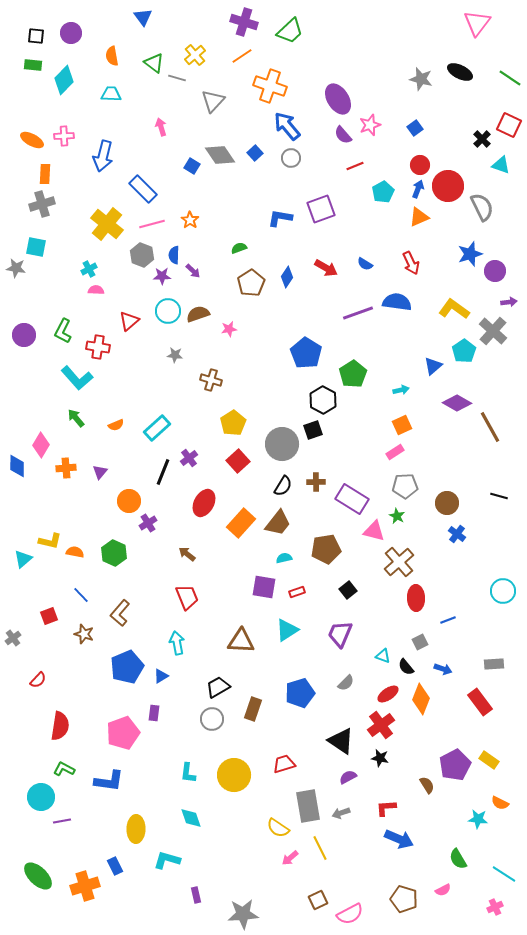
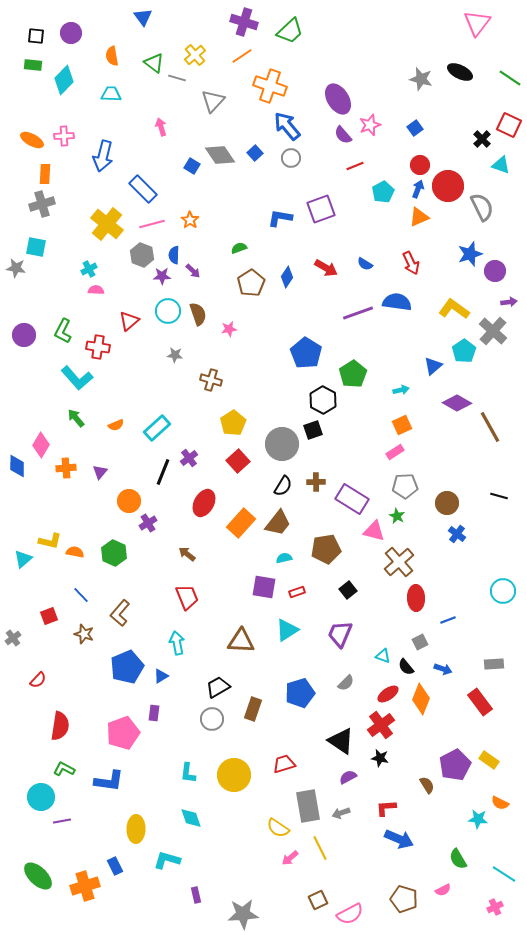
brown semicircle at (198, 314): rotated 90 degrees clockwise
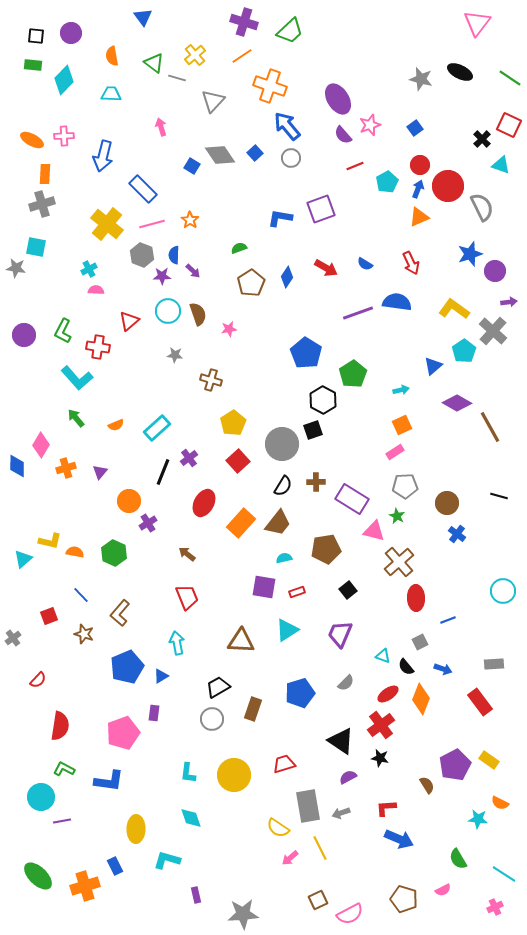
cyan pentagon at (383, 192): moved 4 px right, 10 px up
orange cross at (66, 468): rotated 12 degrees counterclockwise
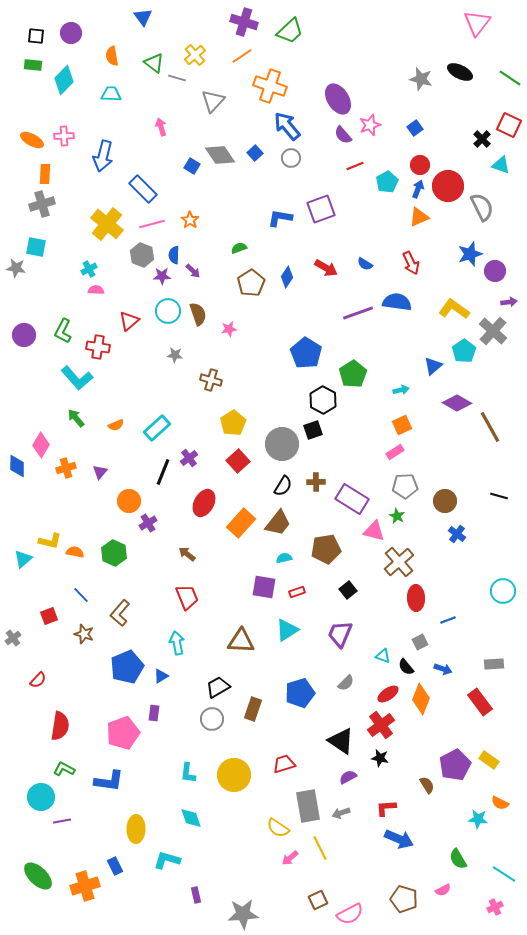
brown circle at (447, 503): moved 2 px left, 2 px up
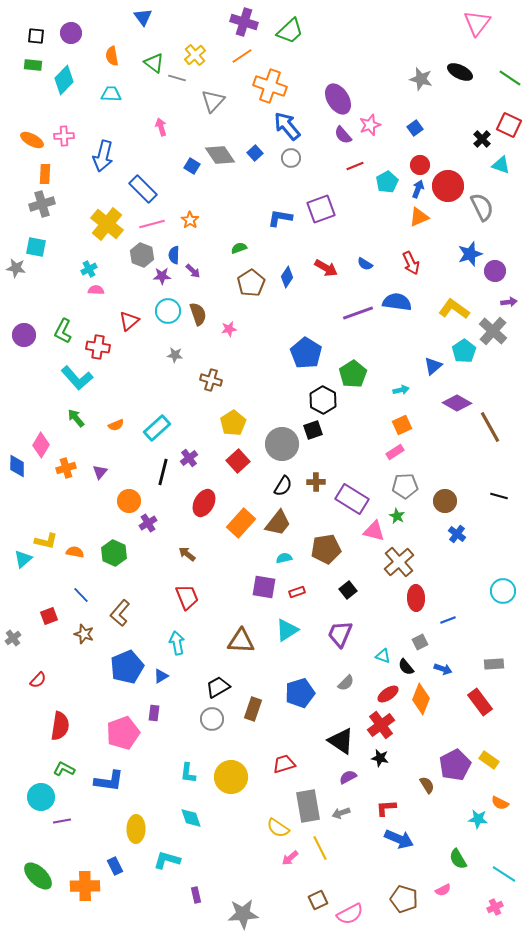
black line at (163, 472): rotated 8 degrees counterclockwise
yellow L-shape at (50, 541): moved 4 px left
yellow circle at (234, 775): moved 3 px left, 2 px down
orange cross at (85, 886): rotated 16 degrees clockwise
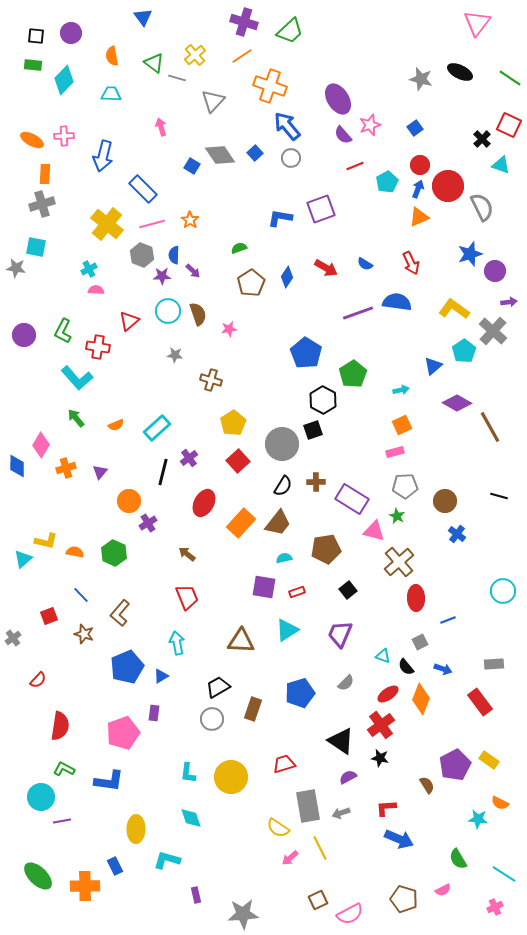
pink rectangle at (395, 452): rotated 18 degrees clockwise
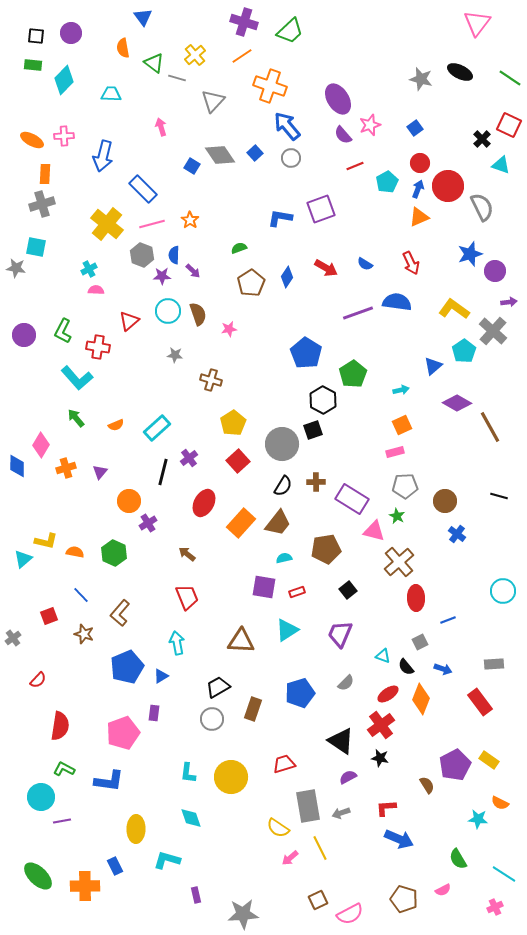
orange semicircle at (112, 56): moved 11 px right, 8 px up
red circle at (420, 165): moved 2 px up
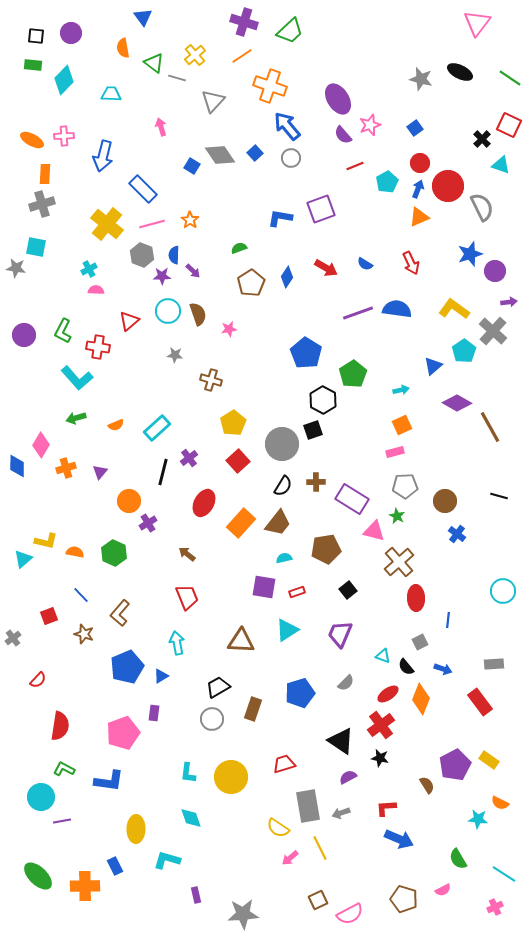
blue semicircle at (397, 302): moved 7 px down
green arrow at (76, 418): rotated 66 degrees counterclockwise
blue line at (448, 620): rotated 63 degrees counterclockwise
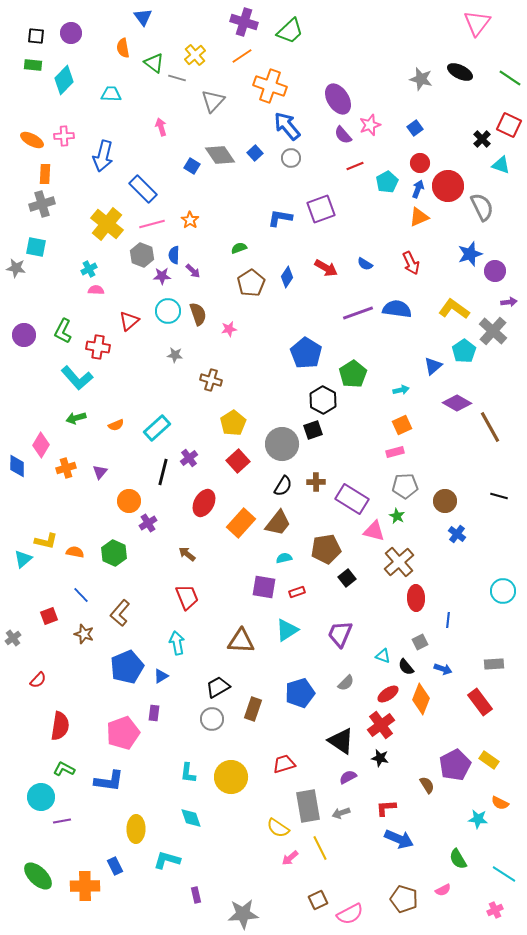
black square at (348, 590): moved 1 px left, 12 px up
pink cross at (495, 907): moved 3 px down
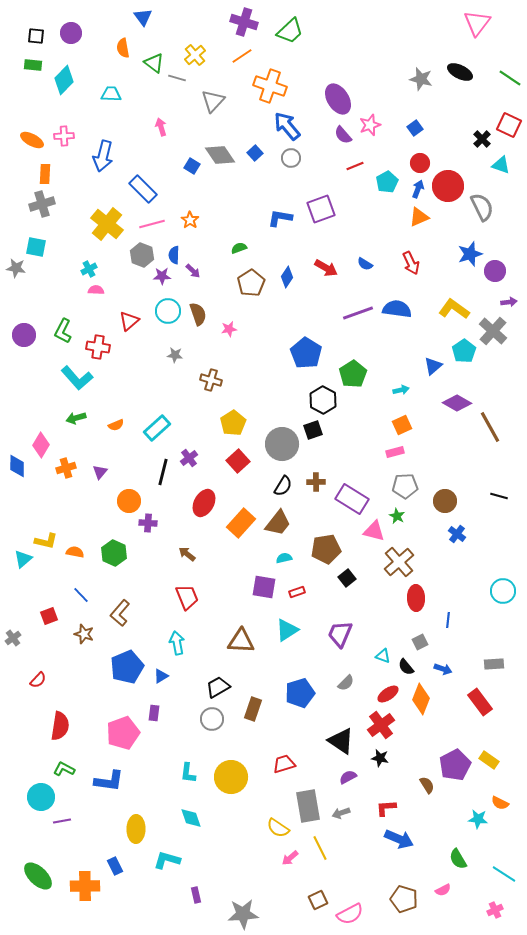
purple cross at (148, 523): rotated 36 degrees clockwise
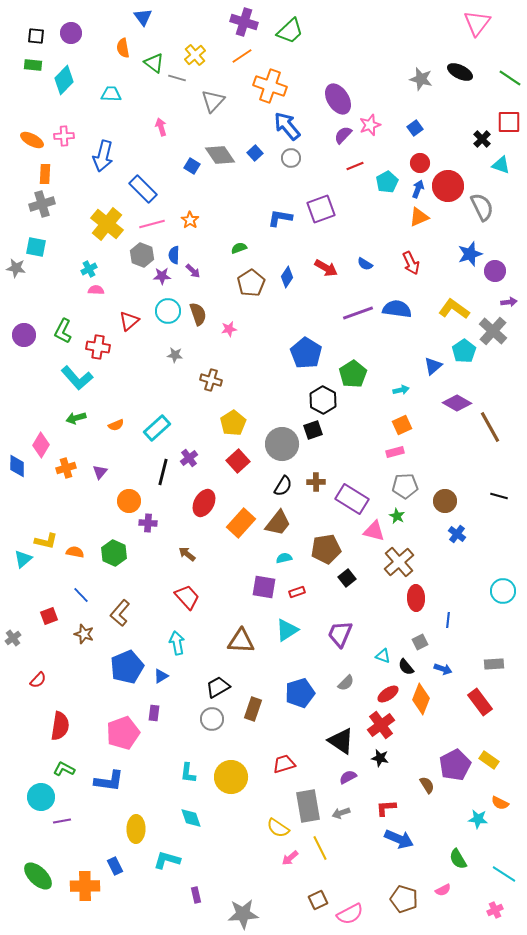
red square at (509, 125): moved 3 px up; rotated 25 degrees counterclockwise
purple semicircle at (343, 135): rotated 84 degrees clockwise
red trapezoid at (187, 597): rotated 20 degrees counterclockwise
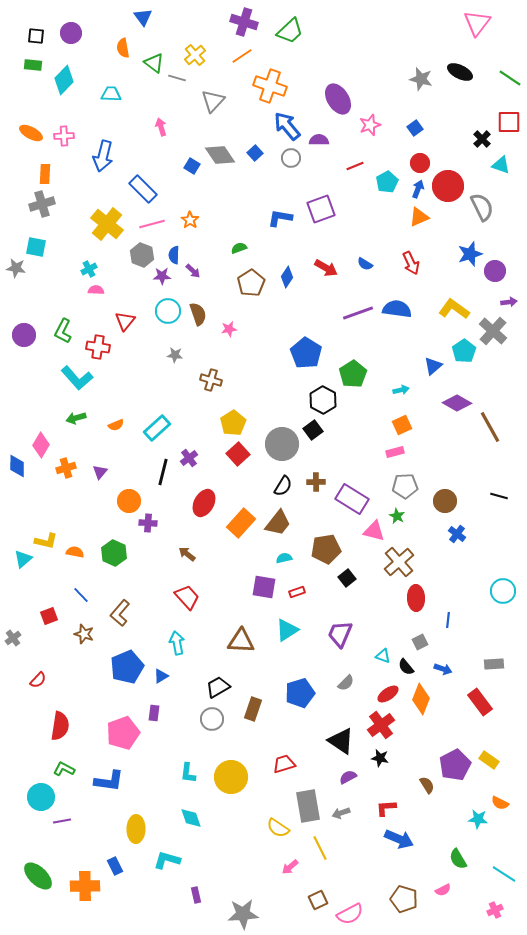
purple semicircle at (343, 135): moved 24 px left, 5 px down; rotated 48 degrees clockwise
orange ellipse at (32, 140): moved 1 px left, 7 px up
red triangle at (129, 321): moved 4 px left; rotated 10 degrees counterclockwise
black square at (313, 430): rotated 18 degrees counterclockwise
red square at (238, 461): moved 7 px up
pink arrow at (290, 858): moved 9 px down
